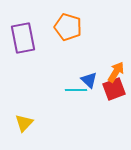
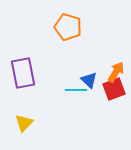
purple rectangle: moved 35 px down
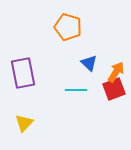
blue triangle: moved 17 px up
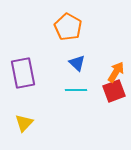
orange pentagon: rotated 12 degrees clockwise
blue triangle: moved 12 px left
red square: moved 2 px down
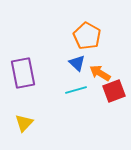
orange pentagon: moved 19 px right, 9 px down
orange arrow: moved 16 px left, 1 px down; rotated 90 degrees counterclockwise
cyan line: rotated 15 degrees counterclockwise
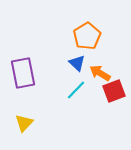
orange pentagon: rotated 12 degrees clockwise
cyan line: rotated 30 degrees counterclockwise
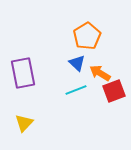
cyan line: rotated 25 degrees clockwise
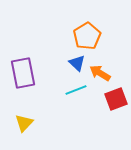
red square: moved 2 px right, 8 px down
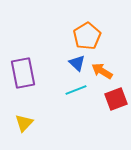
orange arrow: moved 2 px right, 2 px up
